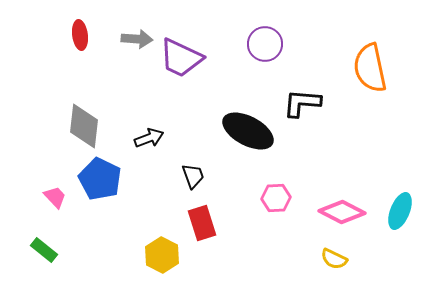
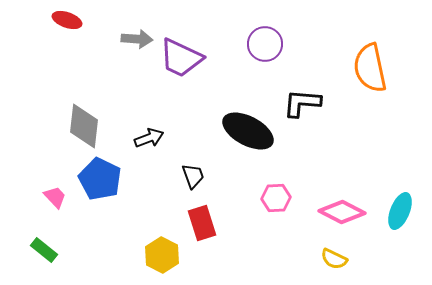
red ellipse: moved 13 px left, 15 px up; rotated 64 degrees counterclockwise
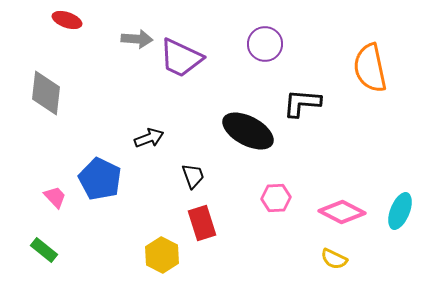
gray diamond: moved 38 px left, 33 px up
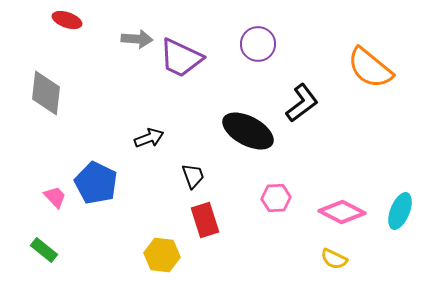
purple circle: moved 7 px left
orange semicircle: rotated 39 degrees counterclockwise
black L-shape: rotated 138 degrees clockwise
blue pentagon: moved 4 px left, 4 px down
red rectangle: moved 3 px right, 3 px up
yellow hexagon: rotated 20 degrees counterclockwise
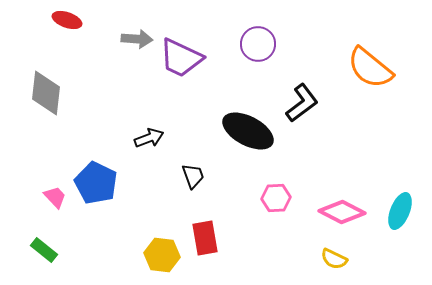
red rectangle: moved 18 px down; rotated 8 degrees clockwise
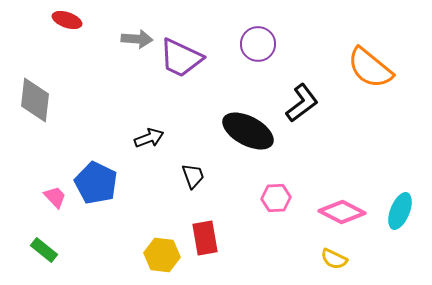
gray diamond: moved 11 px left, 7 px down
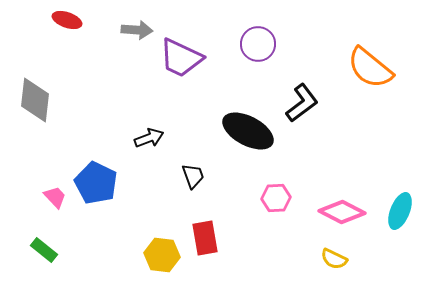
gray arrow: moved 9 px up
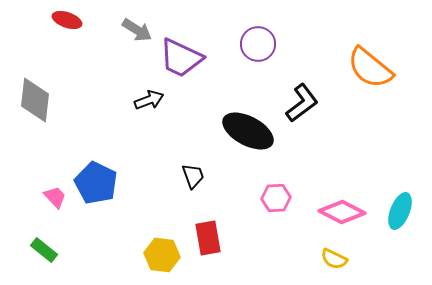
gray arrow: rotated 28 degrees clockwise
black arrow: moved 38 px up
red rectangle: moved 3 px right
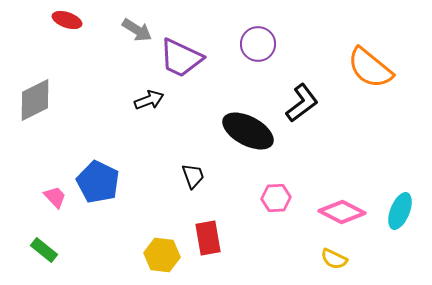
gray diamond: rotated 57 degrees clockwise
blue pentagon: moved 2 px right, 1 px up
